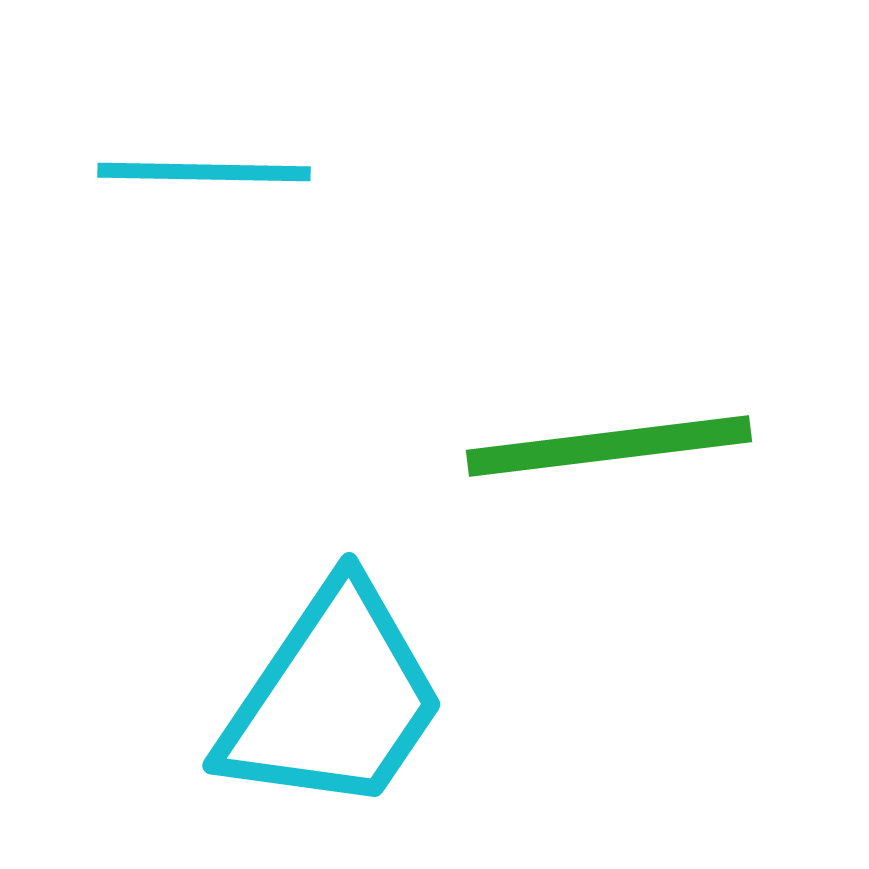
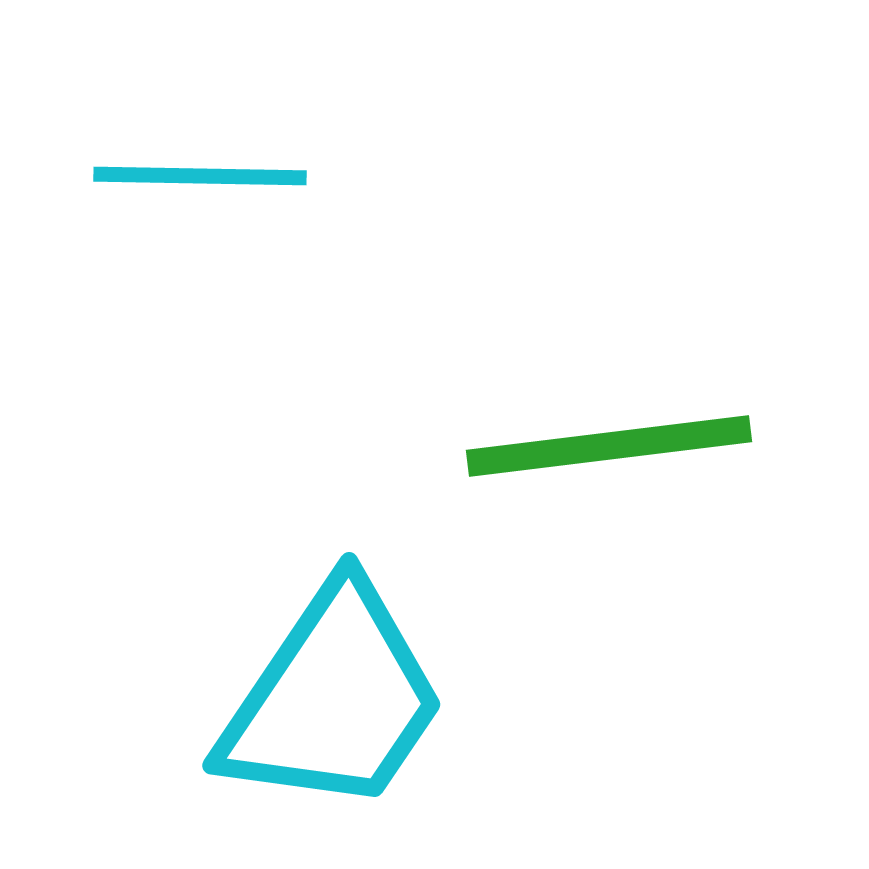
cyan line: moved 4 px left, 4 px down
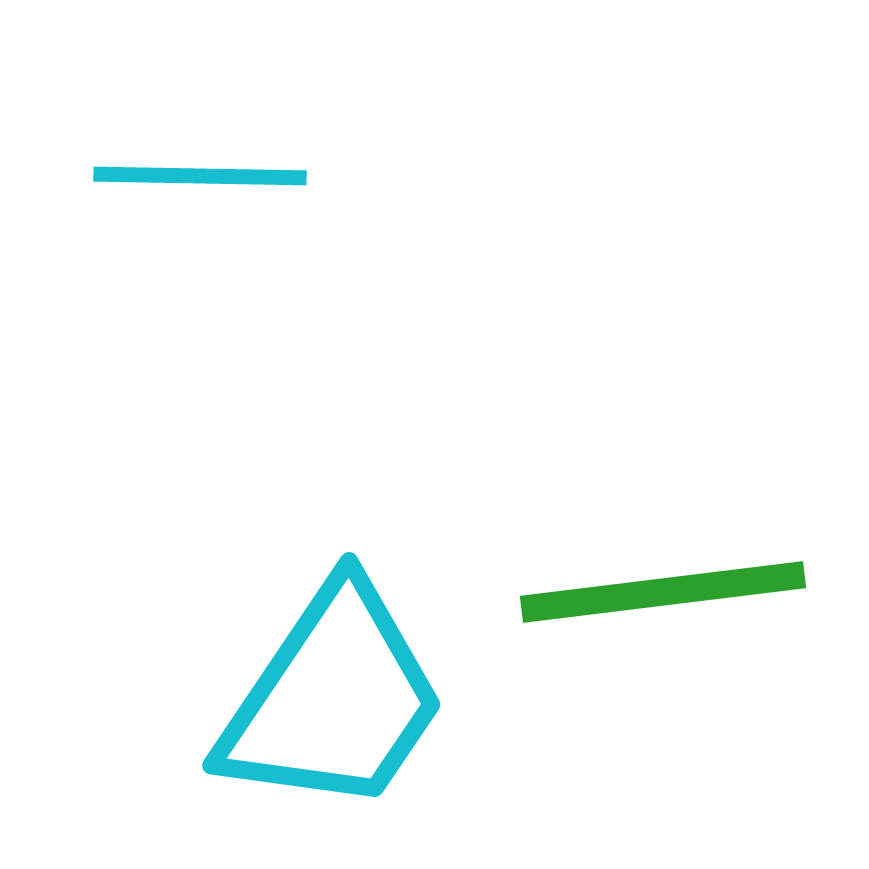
green line: moved 54 px right, 146 px down
